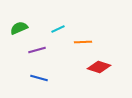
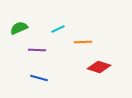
purple line: rotated 18 degrees clockwise
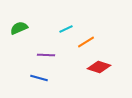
cyan line: moved 8 px right
orange line: moved 3 px right; rotated 30 degrees counterclockwise
purple line: moved 9 px right, 5 px down
